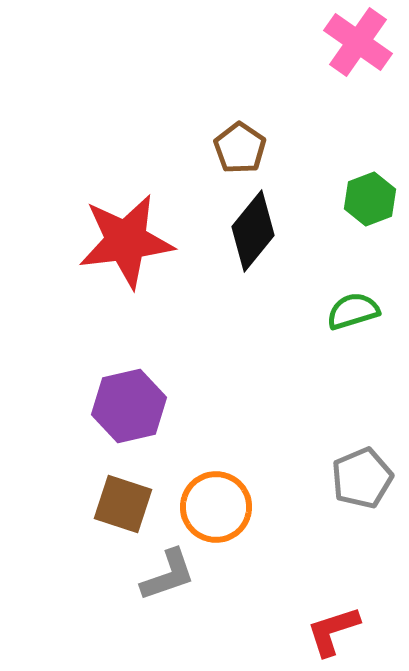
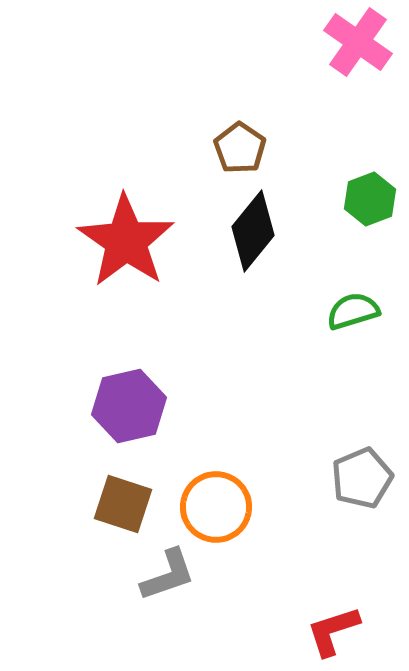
red star: rotated 30 degrees counterclockwise
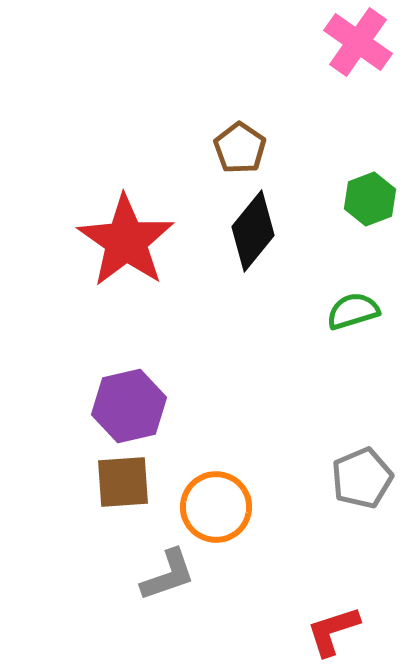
brown square: moved 22 px up; rotated 22 degrees counterclockwise
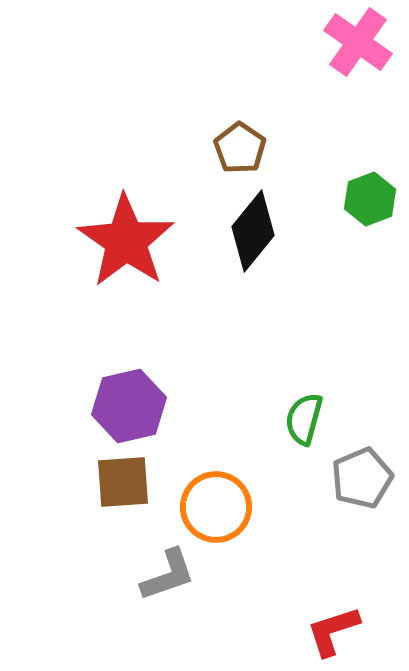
green semicircle: moved 49 px left, 108 px down; rotated 58 degrees counterclockwise
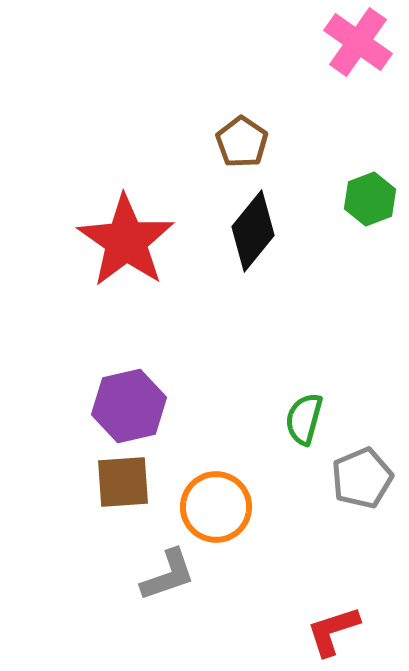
brown pentagon: moved 2 px right, 6 px up
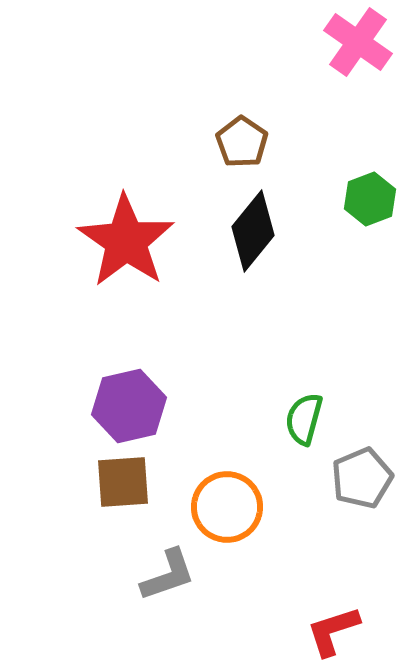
orange circle: moved 11 px right
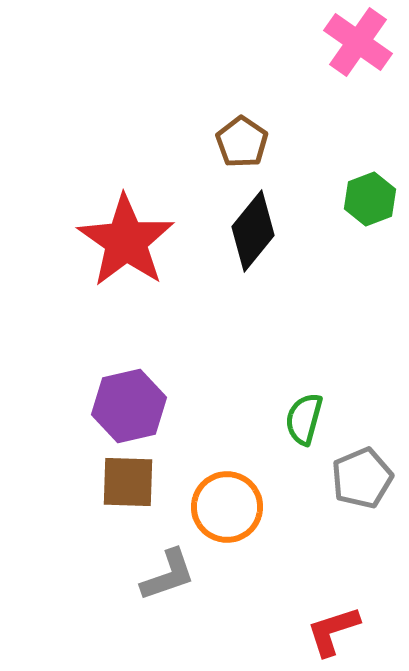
brown square: moved 5 px right; rotated 6 degrees clockwise
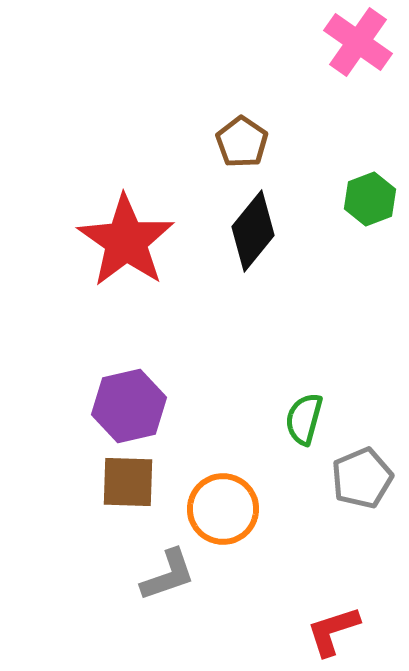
orange circle: moved 4 px left, 2 px down
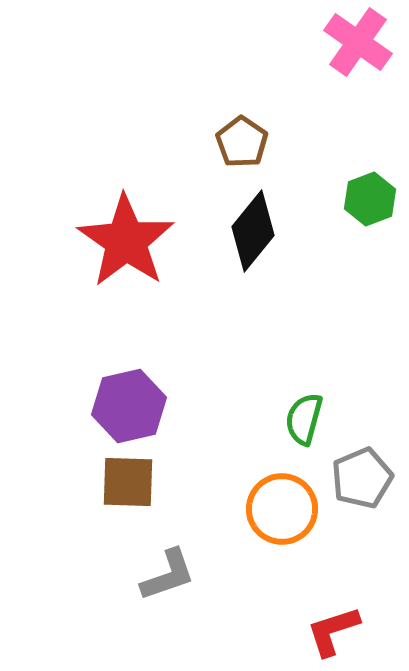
orange circle: moved 59 px right
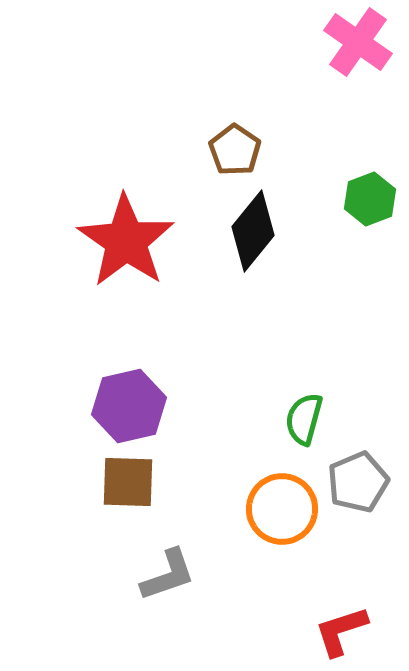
brown pentagon: moved 7 px left, 8 px down
gray pentagon: moved 4 px left, 4 px down
red L-shape: moved 8 px right
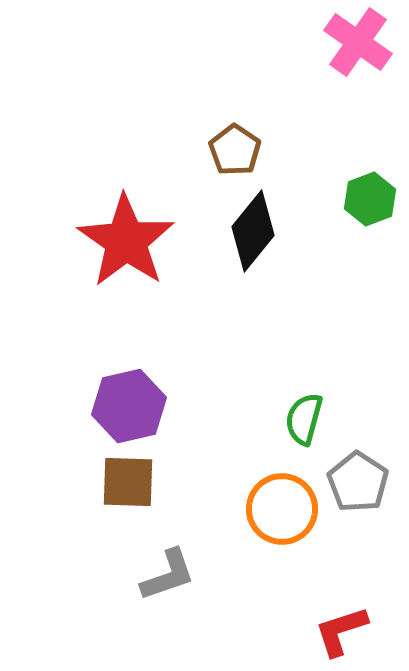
gray pentagon: rotated 16 degrees counterclockwise
